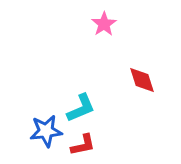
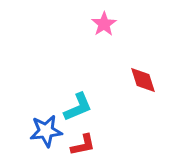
red diamond: moved 1 px right
cyan L-shape: moved 3 px left, 1 px up
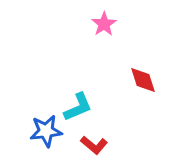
red L-shape: moved 11 px right; rotated 52 degrees clockwise
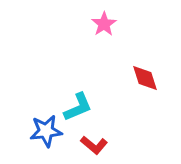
red diamond: moved 2 px right, 2 px up
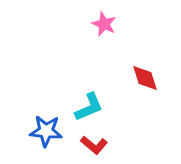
pink star: rotated 15 degrees counterclockwise
cyan L-shape: moved 11 px right
blue star: rotated 12 degrees clockwise
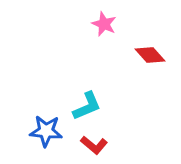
red diamond: moved 5 px right, 23 px up; rotated 24 degrees counterclockwise
cyan L-shape: moved 2 px left, 1 px up
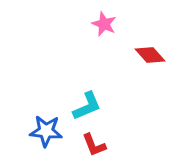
red L-shape: rotated 28 degrees clockwise
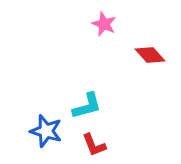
cyan L-shape: rotated 8 degrees clockwise
blue star: rotated 12 degrees clockwise
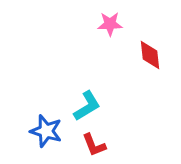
pink star: moved 6 px right; rotated 25 degrees counterclockwise
red diamond: rotated 36 degrees clockwise
cyan L-shape: rotated 16 degrees counterclockwise
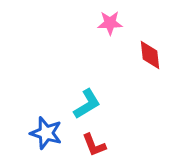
pink star: moved 1 px up
cyan L-shape: moved 2 px up
blue star: moved 2 px down
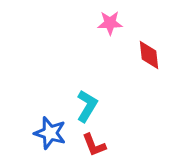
red diamond: moved 1 px left
cyan L-shape: moved 2 px down; rotated 28 degrees counterclockwise
blue star: moved 4 px right
